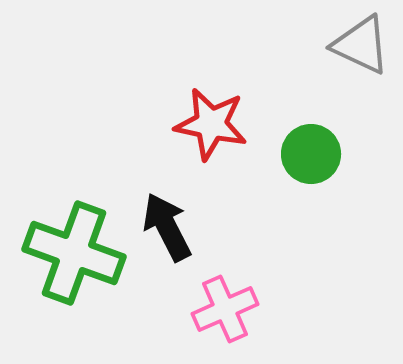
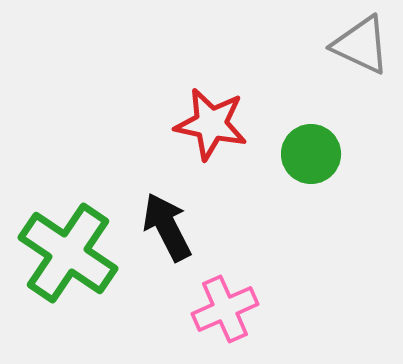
green cross: moved 6 px left; rotated 14 degrees clockwise
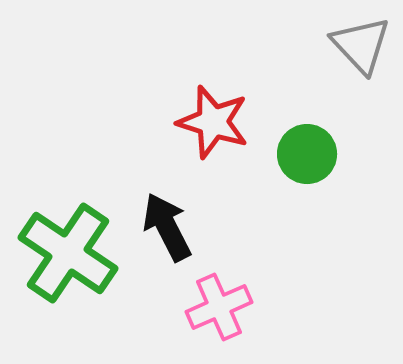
gray triangle: rotated 22 degrees clockwise
red star: moved 2 px right, 2 px up; rotated 6 degrees clockwise
green circle: moved 4 px left
pink cross: moved 6 px left, 2 px up
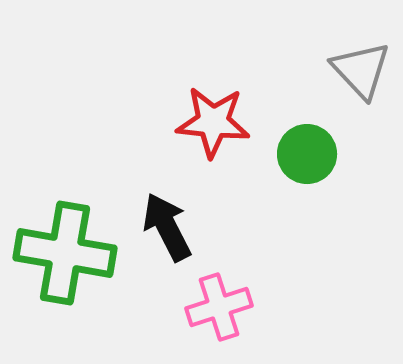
gray triangle: moved 25 px down
red star: rotated 12 degrees counterclockwise
green cross: moved 3 px left; rotated 24 degrees counterclockwise
pink cross: rotated 6 degrees clockwise
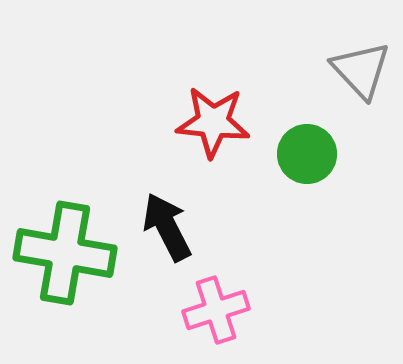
pink cross: moved 3 px left, 3 px down
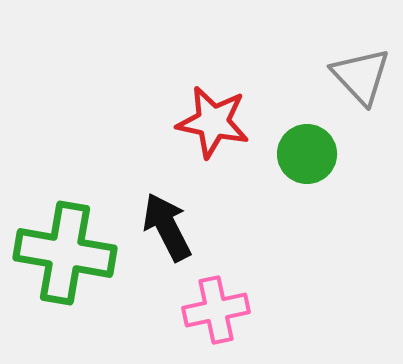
gray triangle: moved 6 px down
red star: rotated 6 degrees clockwise
pink cross: rotated 6 degrees clockwise
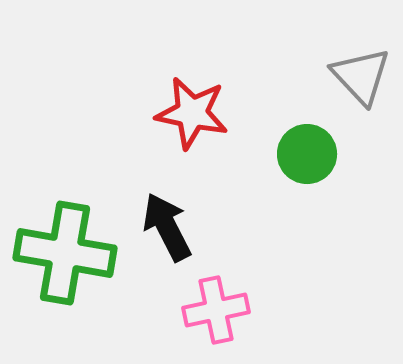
red star: moved 21 px left, 9 px up
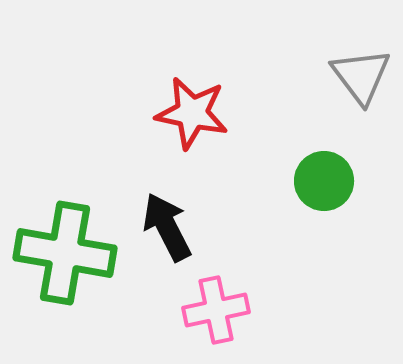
gray triangle: rotated 6 degrees clockwise
green circle: moved 17 px right, 27 px down
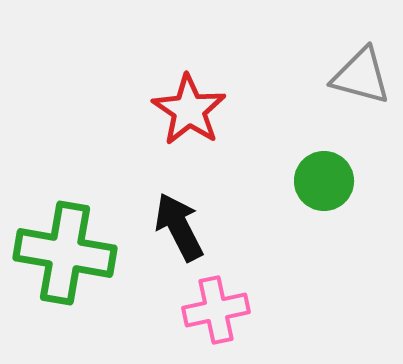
gray triangle: rotated 38 degrees counterclockwise
red star: moved 3 px left, 3 px up; rotated 22 degrees clockwise
black arrow: moved 12 px right
